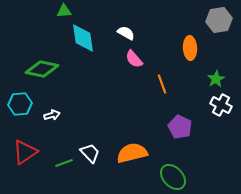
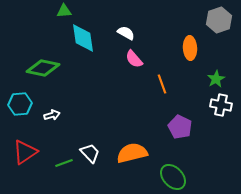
gray hexagon: rotated 10 degrees counterclockwise
green diamond: moved 1 px right, 1 px up
white cross: rotated 15 degrees counterclockwise
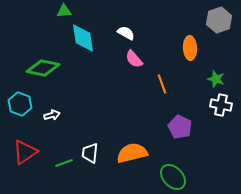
green star: rotated 24 degrees counterclockwise
cyan hexagon: rotated 25 degrees clockwise
white trapezoid: rotated 130 degrees counterclockwise
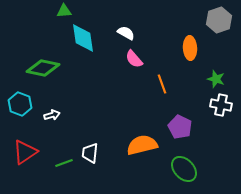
orange semicircle: moved 10 px right, 8 px up
green ellipse: moved 11 px right, 8 px up
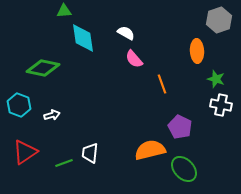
orange ellipse: moved 7 px right, 3 px down
cyan hexagon: moved 1 px left, 1 px down
orange semicircle: moved 8 px right, 5 px down
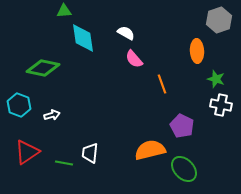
purple pentagon: moved 2 px right, 1 px up
red triangle: moved 2 px right
green line: rotated 30 degrees clockwise
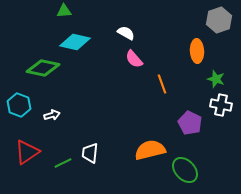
cyan diamond: moved 8 px left, 4 px down; rotated 68 degrees counterclockwise
purple pentagon: moved 8 px right, 3 px up
green line: moved 1 px left; rotated 36 degrees counterclockwise
green ellipse: moved 1 px right, 1 px down
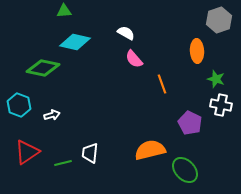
green line: rotated 12 degrees clockwise
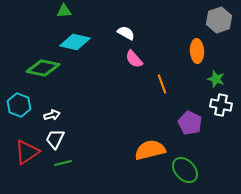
white trapezoid: moved 35 px left, 14 px up; rotated 20 degrees clockwise
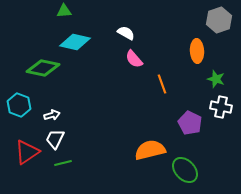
white cross: moved 2 px down
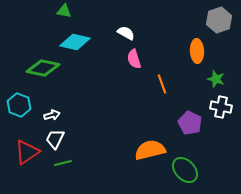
green triangle: rotated 14 degrees clockwise
pink semicircle: rotated 24 degrees clockwise
